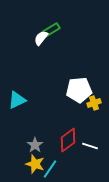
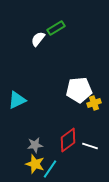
green rectangle: moved 5 px right, 2 px up
white semicircle: moved 3 px left, 1 px down
gray star: rotated 28 degrees clockwise
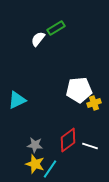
gray star: rotated 14 degrees clockwise
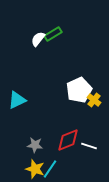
green rectangle: moved 3 px left, 6 px down
white pentagon: rotated 20 degrees counterclockwise
yellow cross: moved 3 px up; rotated 32 degrees counterclockwise
red diamond: rotated 15 degrees clockwise
white line: moved 1 px left
yellow star: moved 5 px down
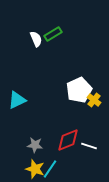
white semicircle: moved 2 px left; rotated 119 degrees clockwise
